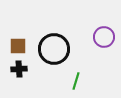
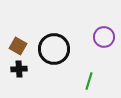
brown square: rotated 30 degrees clockwise
green line: moved 13 px right
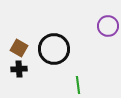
purple circle: moved 4 px right, 11 px up
brown square: moved 1 px right, 2 px down
green line: moved 11 px left, 4 px down; rotated 24 degrees counterclockwise
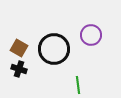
purple circle: moved 17 px left, 9 px down
black cross: rotated 21 degrees clockwise
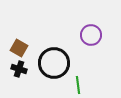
black circle: moved 14 px down
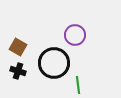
purple circle: moved 16 px left
brown square: moved 1 px left, 1 px up
black cross: moved 1 px left, 2 px down
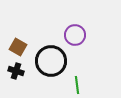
black circle: moved 3 px left, 2 px up
black cross: moved 2 px left
green line: moved 1 px left
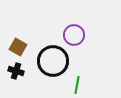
purple circle: moved 1 px left
black circle: moved 2 px right
green line: rotated 18 degrees clockwise
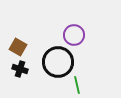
black circle: moved 5 px right, 1 px down
black cross: moved 4 px right, 2 px up
green line: rotated 24 degrees counterclockwise
